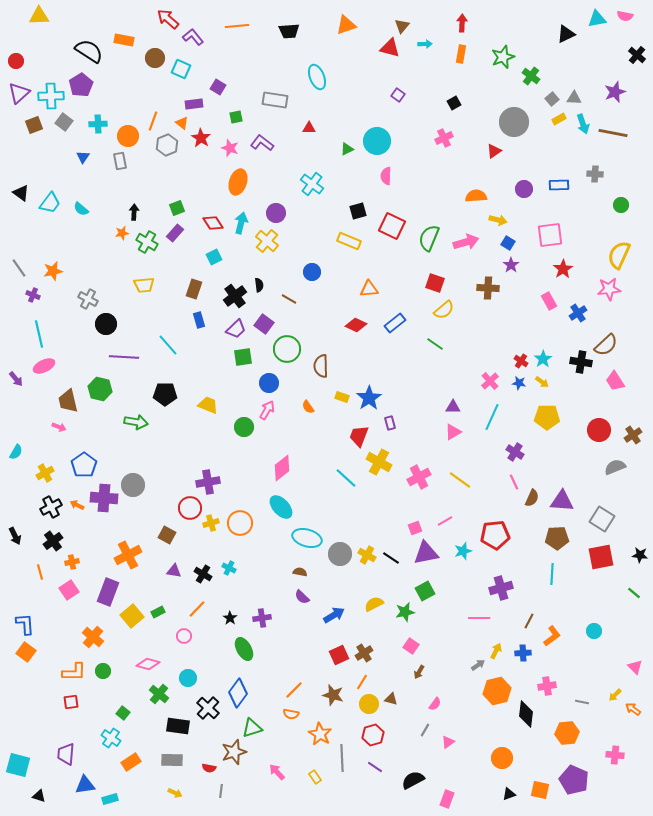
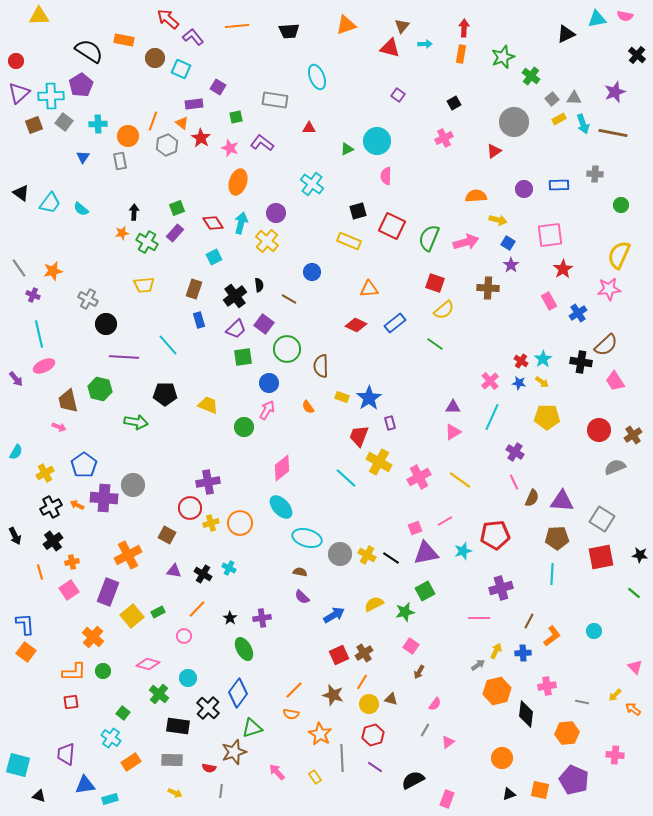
red arrow at (462, 23): moved 2 px right, 5 px down
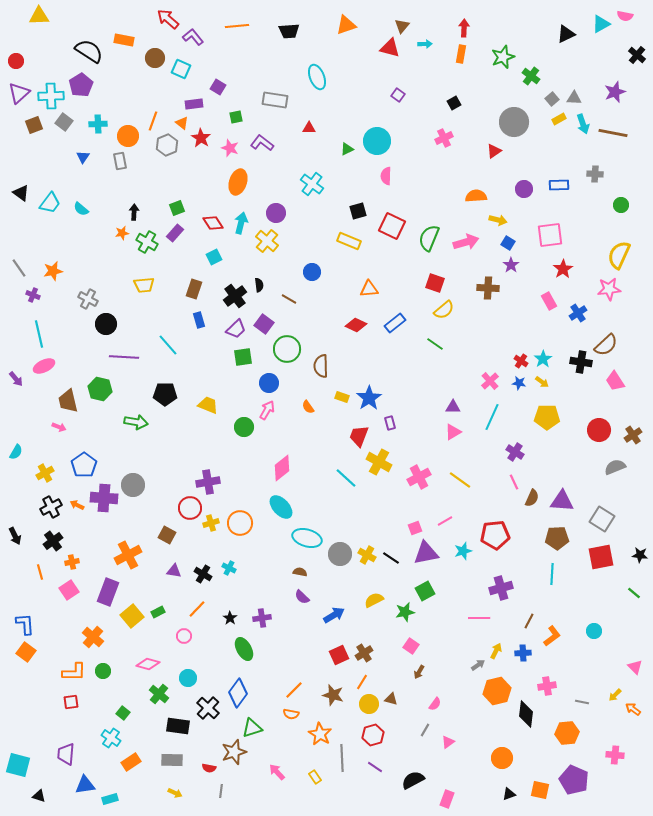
cyan triangle at (597, 19): moved 4 px right, 5 px down; rotated 18 degrees counterclockwise
yellow semicircle at (374, 604): moved 4 px up
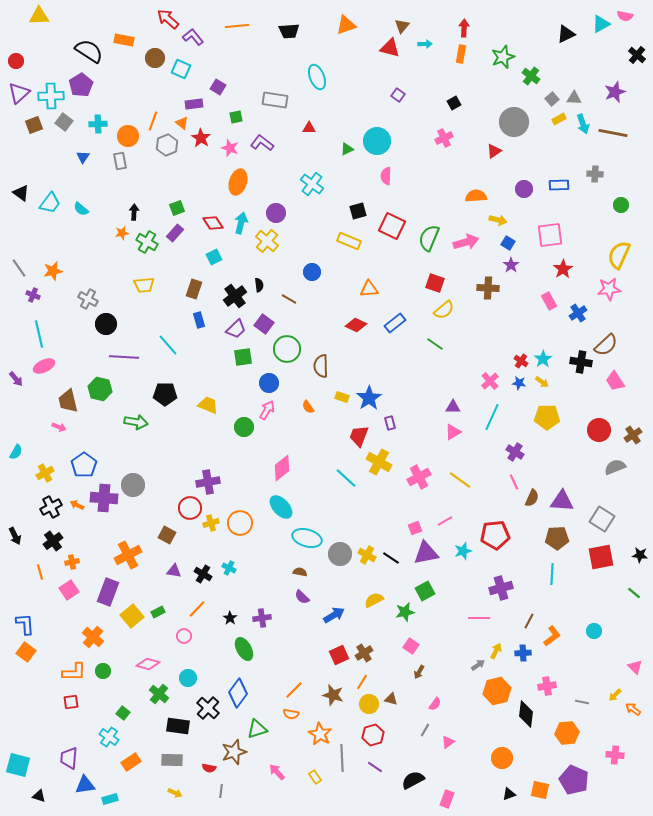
green triangle at (252, 728): moved 5 px right, 1 px down
cyan cross at (111, 738): moved 2 px left, 1 px up
purple trapezoid at (66, 754): moved 3 px right, 4 px down
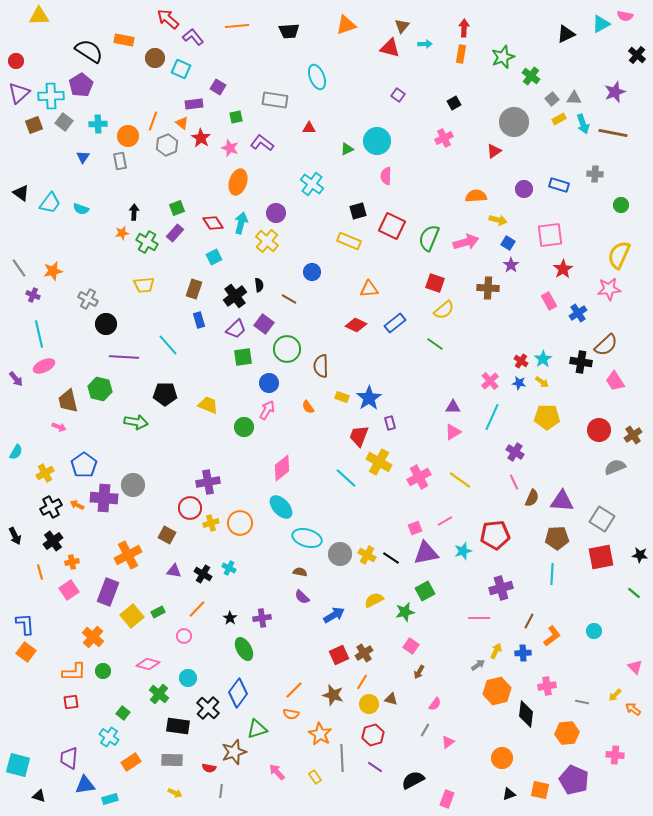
blue rectangle at (559, 185): rotated 18 degrees clockwise
cyan semicircle at (81, 209): rotated 21 degrees counterclockwise
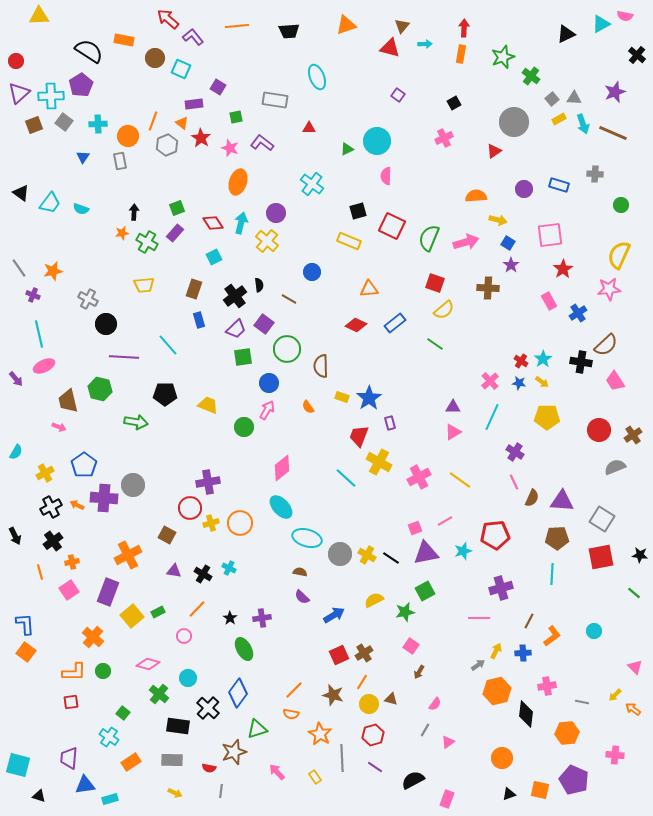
brown line at (613, 133): rotated 12 degrees clockwise
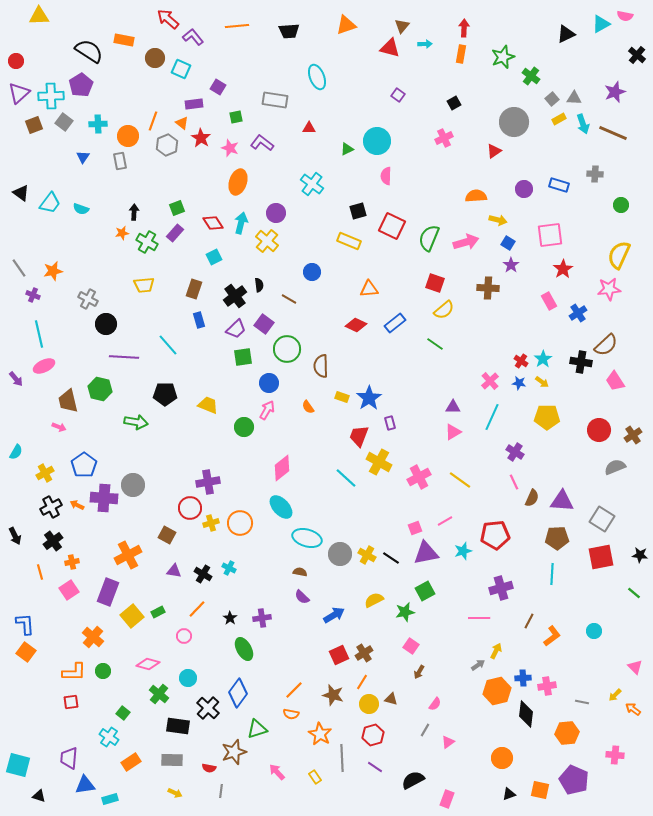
blue cross at (523, 653): moved 25 px down
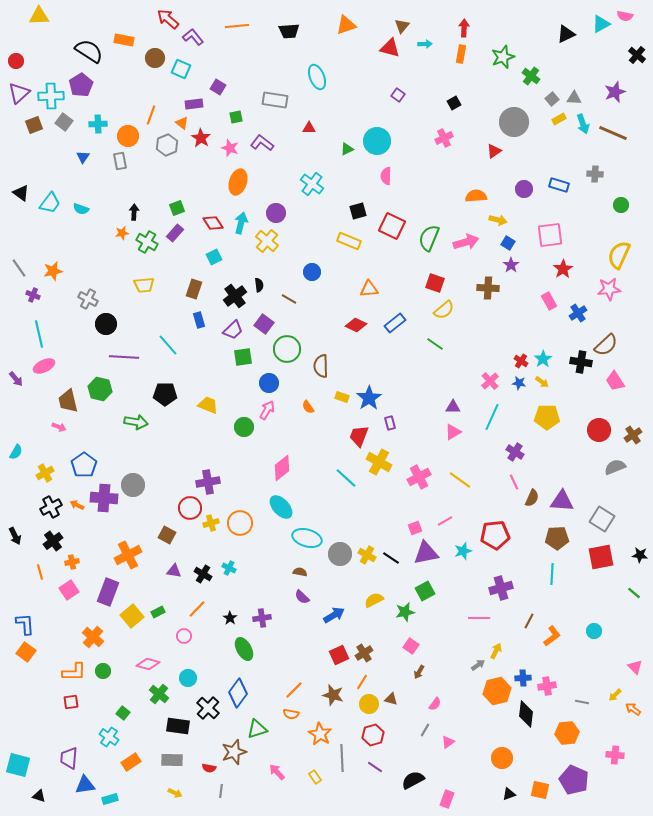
orange line at (153, 121): moved 2 px left, 6 px up
purple trapezoid at (236, 329): moved 3 px left, 1 px down
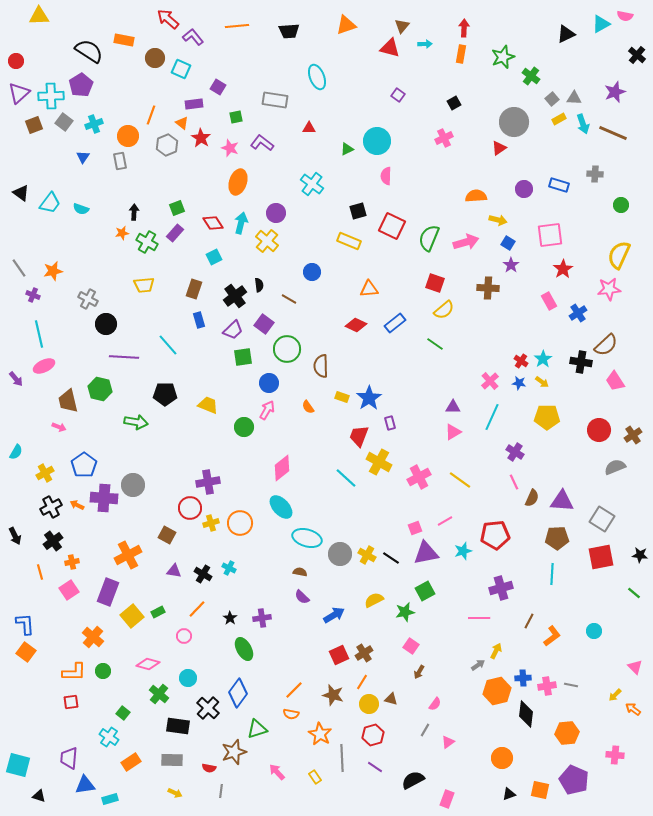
cyan cross at (98, 124): moved 4 px left; rotated 18 degrees counterclockwise
red triangle at (494, 151): moved 5 px right, 3 px up
gray line at (582, 702): moved 11 px left, 17 px up
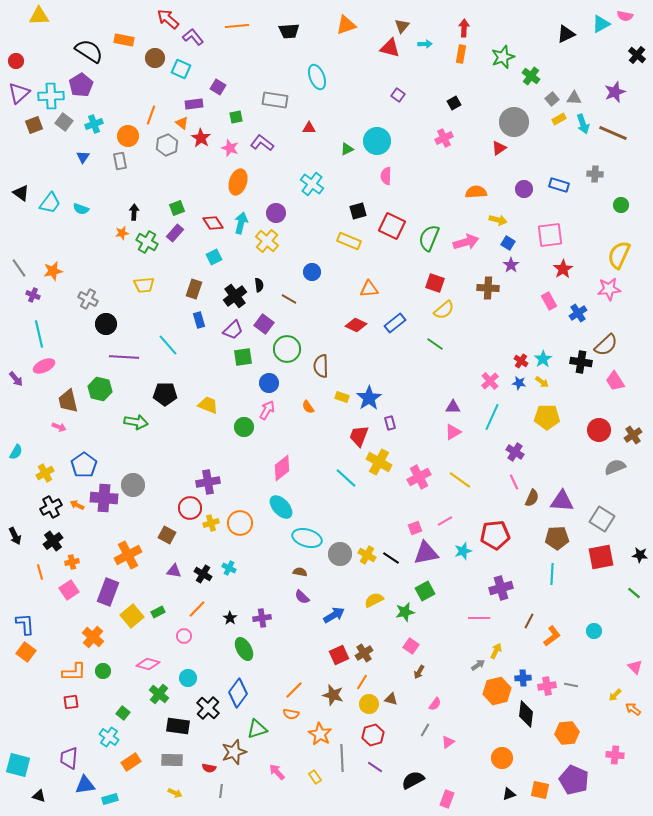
orange semicircle at (476, 196): moved 4 px up
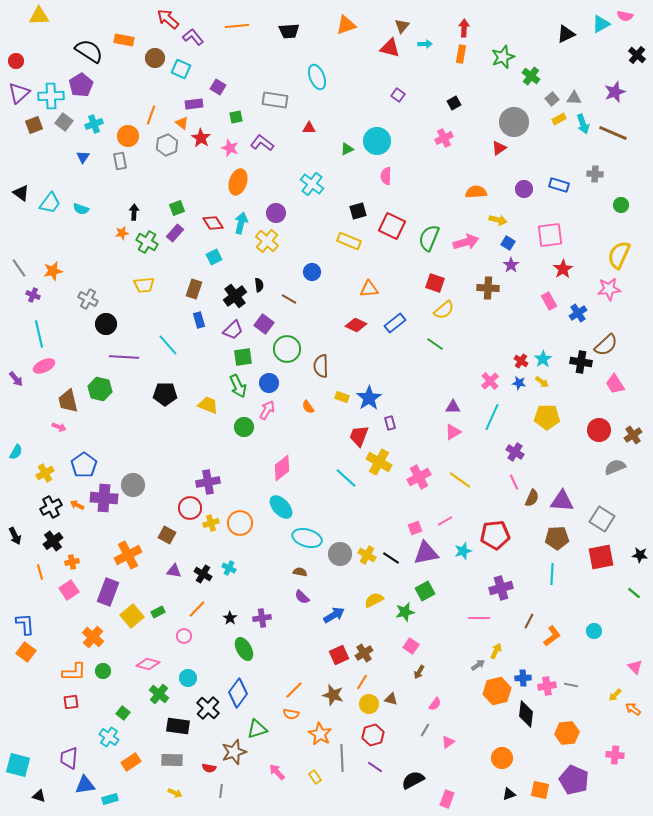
pink trapezoid at (615, 381): moved 3 px down
green arrow at (136, 422): moved 102 px right, 36 px up; rotated 55 degrees clockwise
